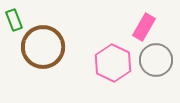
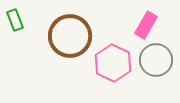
green rectangle: moved 1 px right
pink rectangle: moved 2 px right, 2 px up
brown circle: moved 27 px right, 11 px up
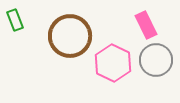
pink rectangle: rotated 56 degrees counterclockwise
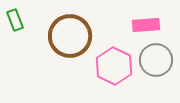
pink rectangle: rotated 68 degrees counterclockwise
pink hexagon: moved 1 px right, 3 px down
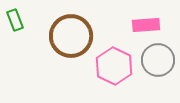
brown circle: moved 1 px right
gray circle: moved 2 px right
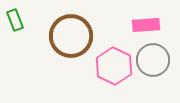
gray circle: moved 5 px left
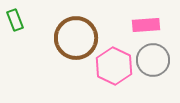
brown circle: moved 5 px right, 2 px down
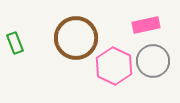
green rectangle: moved 23 px down
pink rectangle: rotated 8 degrees counterclockwise
gray circle: moved 1 px down
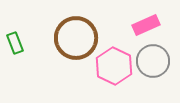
pink rectangle: rotated 12 degrees counterclockwise
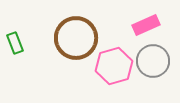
pink hexagon: rotated 18 degrees clockwise
